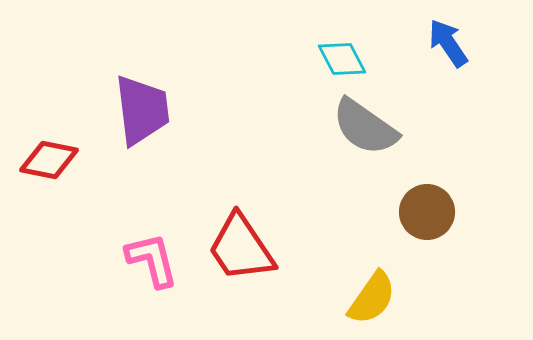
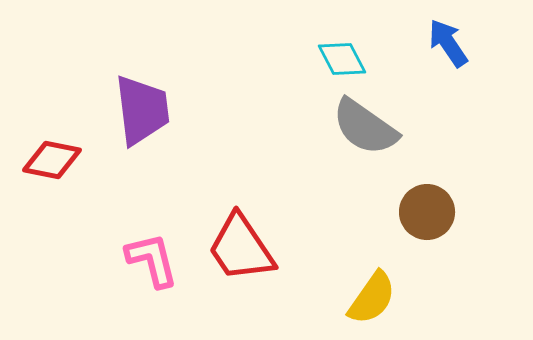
red diamond: moved 3 px right
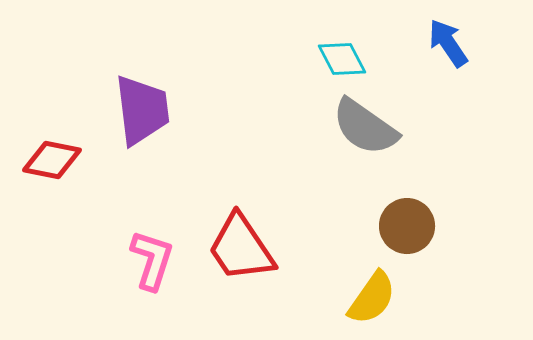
brown circle: moved 20 px left, 14 px down
pink L-shape: rotated 32 degrees clockwise
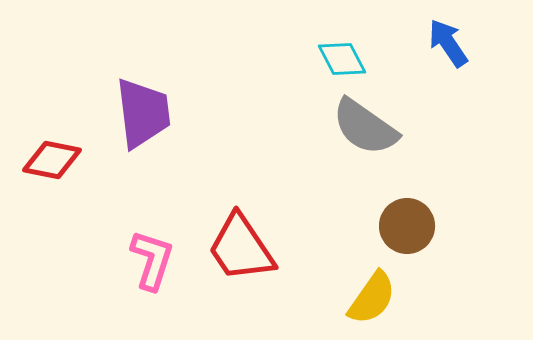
purple trapezoid: moved 1 px right, 3 px down
